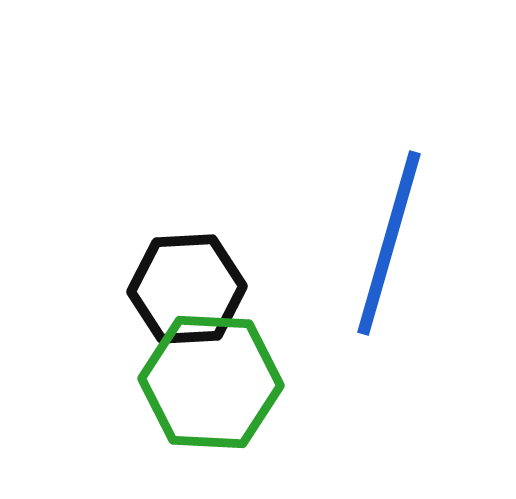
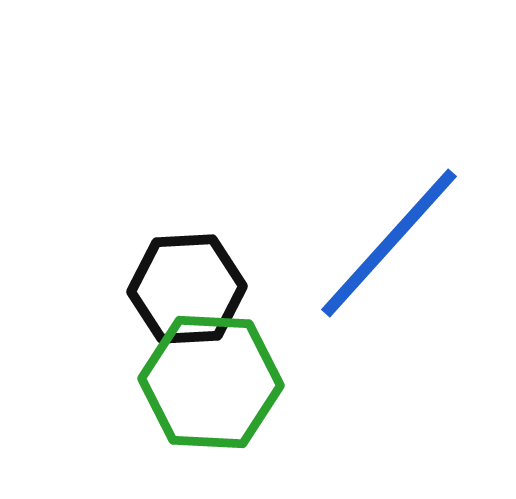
blue line: rotated 26 degrees clockwise
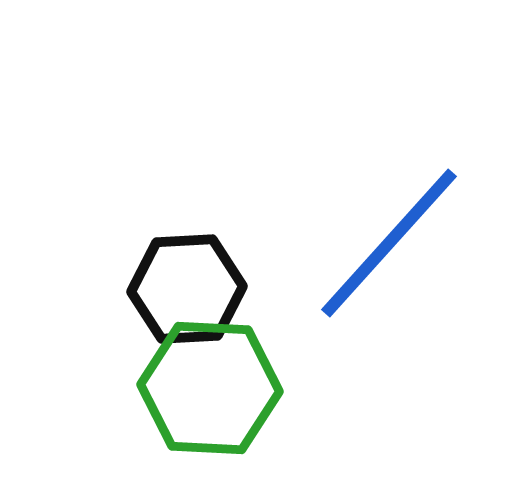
green hexagon: moved 1 px left, 6 px down
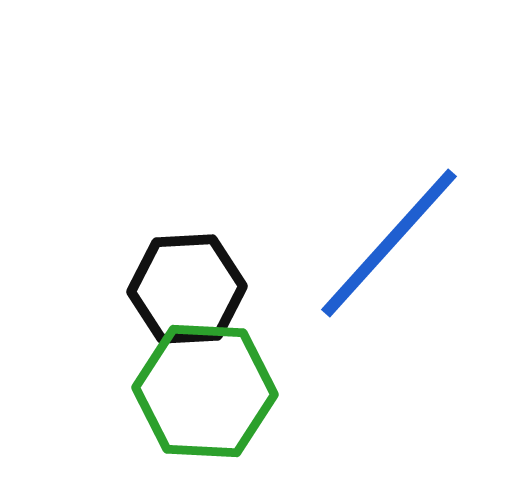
green hexagon: moved 5 px left, 3 px down
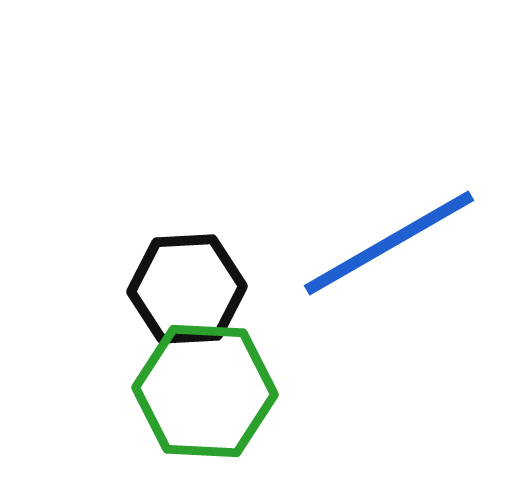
blue line: rotated 18 degrees clockwise
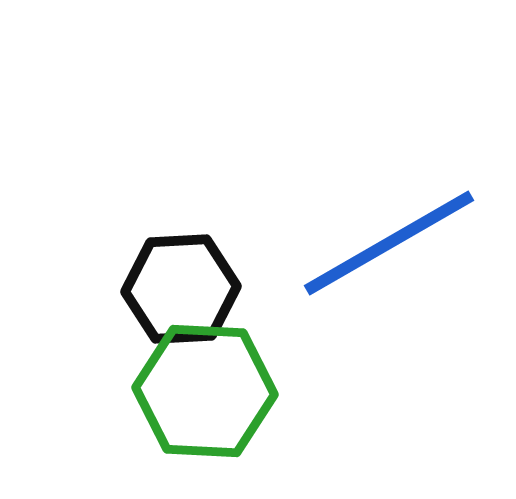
black hexagon: moved 6 px left
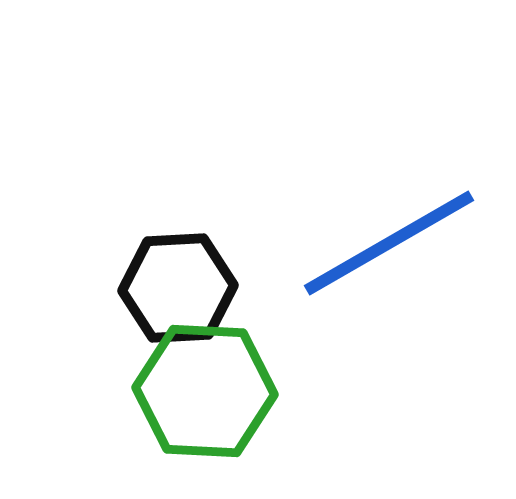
black hexagon: moved 3 px left, 1 px up
